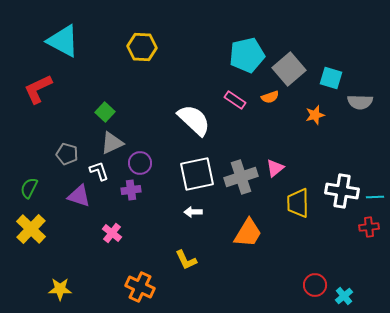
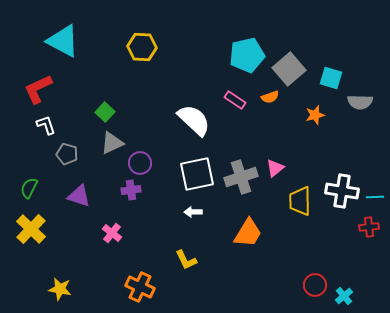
white L-shape: moved 53 px left, 46 px up
yellow trapezoid: moved 2 px right, 2 px up
yellow star: rotated 10 degrees clockwise
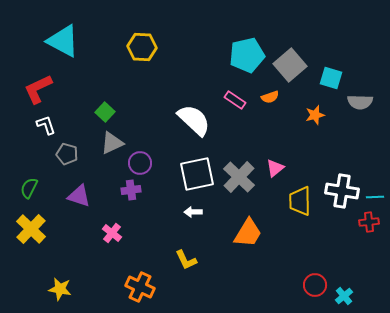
gray square: moved 1 px right, 4 px up
gray cross: moved 2 px left; rotated 28 degrees counterclockwise
red cross: moved 5 px up
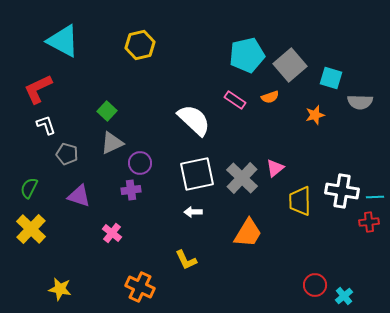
yellow hexagon: moved 2 px left, 2 px up; rotated 16 degrees counterclockwise
green square: moved 2 px right, 1 px up
gray cross: moved 3 px right, 1 px down
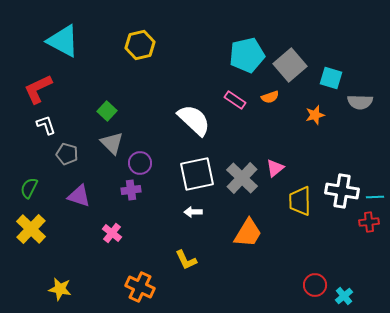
gray triangle: rotated 50 degrees counterclockwise
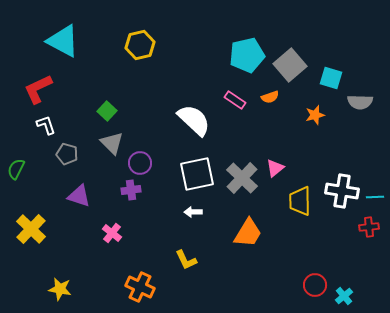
green semicircle: moved 13 px left, 19 px up
red cross: moved 5 px down
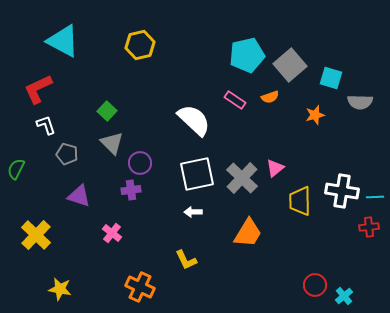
yellow cross: moved 5 px right, 6 px down
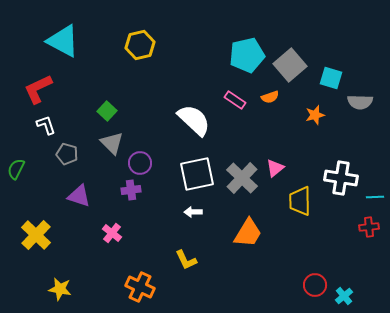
white cross: moved 1 px left, 13 px up
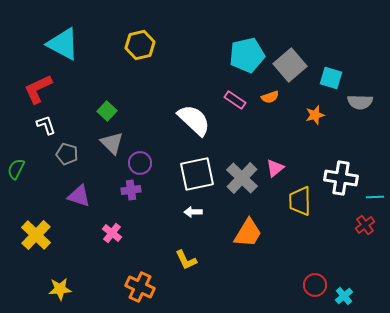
cyan triangle: moved 3 px down
red cross: moved 4 px left, 2 px up; rotated 30 degrees counterclockwise
yellow star: rotated 15 degrees counterclockwise
